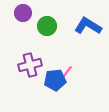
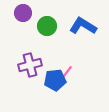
blue L-shape: moved 5 px left
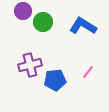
purple circle: moved 2 px up
green circle: moved 4 px left, 4 px up
pink line: moved 21 px right
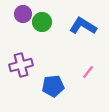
purple circle: moved 3 px down
green circle: moved 1 px left
purple cross: moved 9 px left
blue pentagon: moved 2 px left, 6 px down
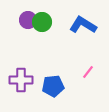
purple circle: moved 5 px right, 6 px down
blue L-shape: moved 1 px up
purple cross: moved 15 px down; rotated 15 degrees clockwise
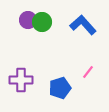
blue L-shape: rotated 16 degrees clockwise
blue pentagon: moved 7 px right, 2 px down; rotated 10 degrees counterclockwise
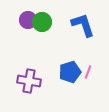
blue L-shape: rotated 24 degrees clockwise
pink line: rotated 16 degrees counterclockwise
purple cross: moved 8 px right, 1 px down; rotated 10 degrees clockwise
blue pentagon: moved 10 px right, 16 px up
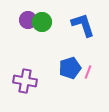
blue pentagon: moved 4 px up
purple cross: moved 4 px left
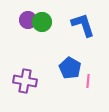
blue pentagon: rotated 25 degrees counterclockwise
pink line: moved 9 px down; rotated 16 degrees counterclockwise
